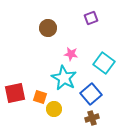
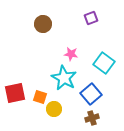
brown circle: moved 5 px left, 4 px up
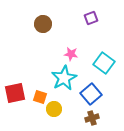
cyan star: rotated 15 degrees clockwise
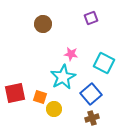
cyan square: rotated 10 degrees counterclockwise
cyan star: moved 1 px left, 1 px up
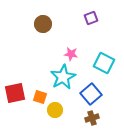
yellow circle: moved 1 px right, 1 px down
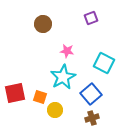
pink star: moved 4 px left, 3 px up
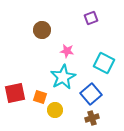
brown circle: moved 1 px left, 6 px down
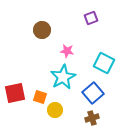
blue square: moved 2 px right, 1 px up
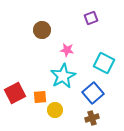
pink star: moved 1 px up
cyan star: moved 1 px up
red square: rotated 15 degrees counterclockwise
orange square: rotated 24 degrees counterclockwise
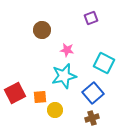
cyan star: moved 1 px right; rotated 15 degrees clockwise
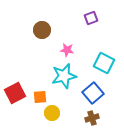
yellow circle: moved 3 px left, 3 px down
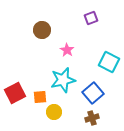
pink star: rotated 24 degrees clockwise
cyan square: moved 5 px right, 1 px up
cyan star: moved 1 px left, 4 px down
yellow circle: moved 2 px right, 1 px up
